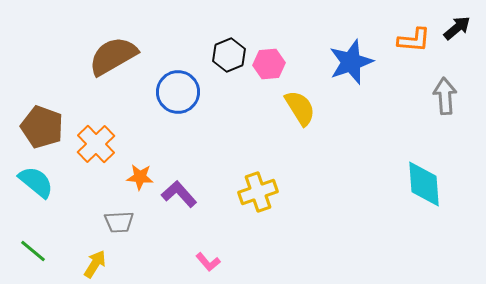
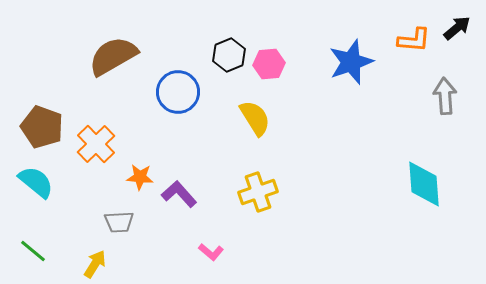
yellow semicircle: moved 45 px left, 10 px down
pink L-shape: moved 3 px right, 10 px up; rotated 10 degrees counterclockwise
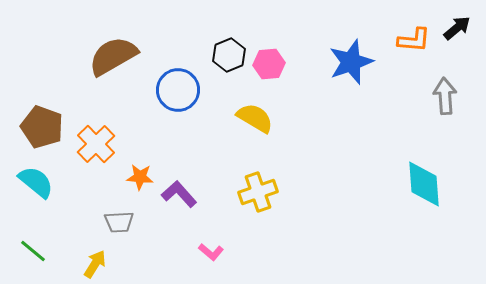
blue circle: moved 2 px up
yellow semicircle: rotated 27 degrees counterclockwise
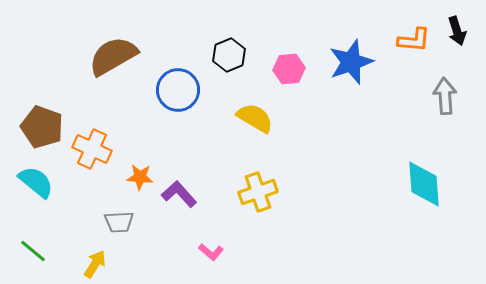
black arrow: moved 3 px down; rotated 112 degrees clockwise
pink hexagon: moved 20 px right, 5 px down
orange cross: moved 4 px left, 5 px down; rotated 21 degrees counterclockwise
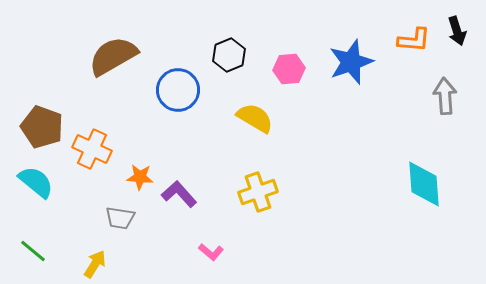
gray trapezoid: moved 1 px right, 4 px up; rotated 12 degrees clockwise
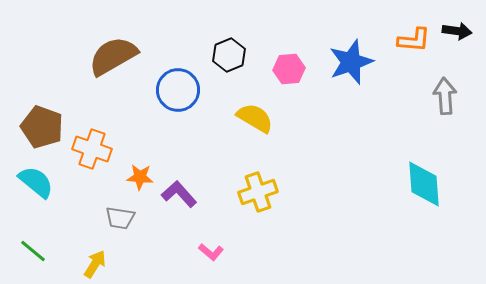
black arrow: rotated 64 degrees counterclockwise
orange cross: rotated 6 degrees counterclockwise
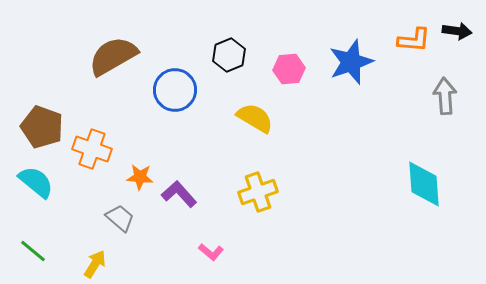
blue circle: moved 3 px left
gray trapezoid: rotated 148 degrees counterclockwise
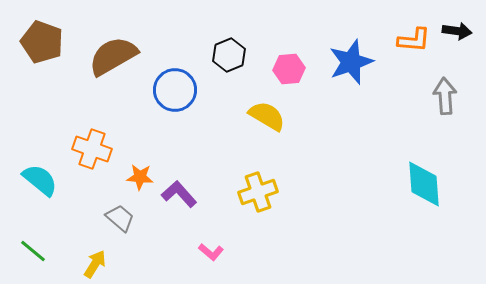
yellow semicircle: moved 12 px right, 2 px up
brown pentagon: moved 85 px up
cyan semicircle: moved 4 px right, 2 px up
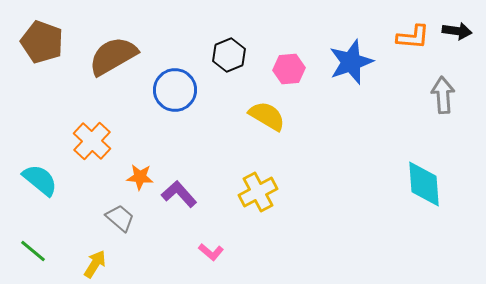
orange L-shape: moved 1 px left, 3 px up
gray arrow: moved 2 px left, 1 px up
orange cross: moved 8 px up; rotated 24 degrees clockwise
yellow cross: rotated 9 degrees counterclockwise
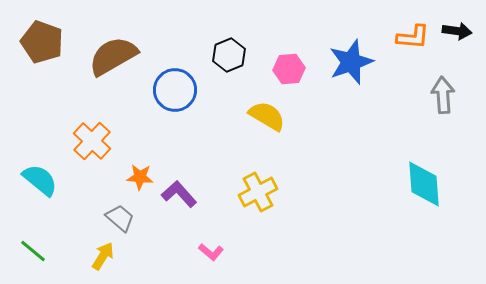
yellow arrow: moved 8 px right, 8 px up
